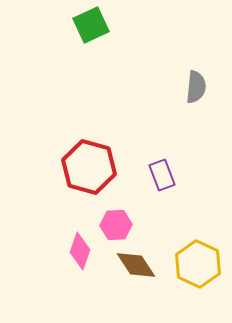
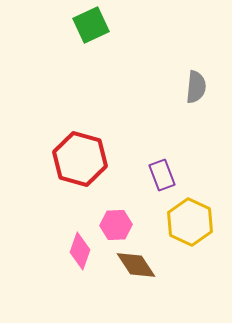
red hexagon: moved 9 px left, 8 px up
yellow hexagon: moved 8 px left, 42 px up
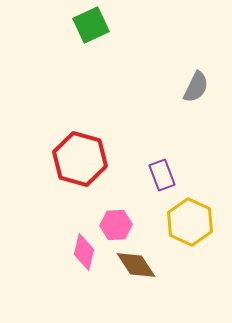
gray semicircle: rotated 20 degrees clockwise
pink diamond: moved 4 px right, 1 px down; rotated 6 degrees counterclockwise
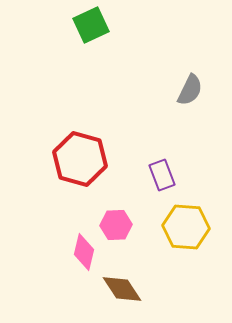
gray semicircle: moved 6 px left, 3 px down
yellow hexagon: moved 4 px left, 5 px down; rotated 21 degrees counterclockwise
brown diamond: moved 14 px left, 24 px down
